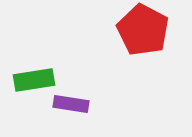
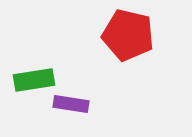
red pentagon: moved 15 px left, 5 px down; rotated 15 degrees counterclockwise
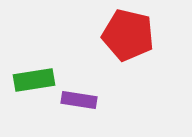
purple rectangle: moved 8 px right, 4 px up
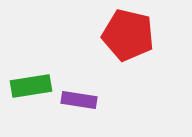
green rectangle: moved 3 px left, 6 px down
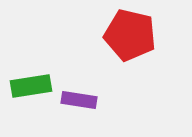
red pentagon: moved 2 px right
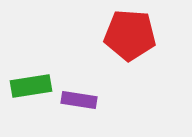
red pentagon: rotated 9 degrees counterclockwise
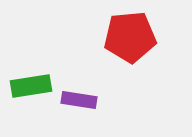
red pentagon: moved 2 px down; rotated 9 degrees counterclockwise
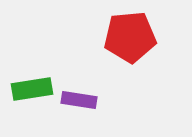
green rectangle: moved 1 px right, 3 px down
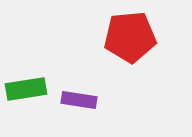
green rectangle: moved 6 px left
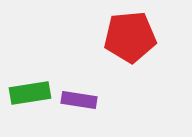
green rectangle: moved 4 px right, 4 px down
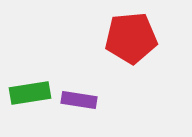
red pentagon: moved 1 px right, 1 px down
